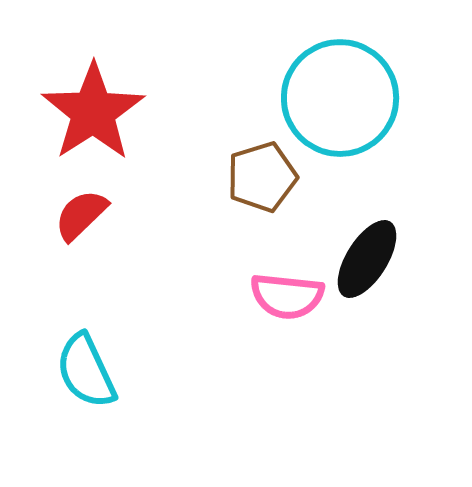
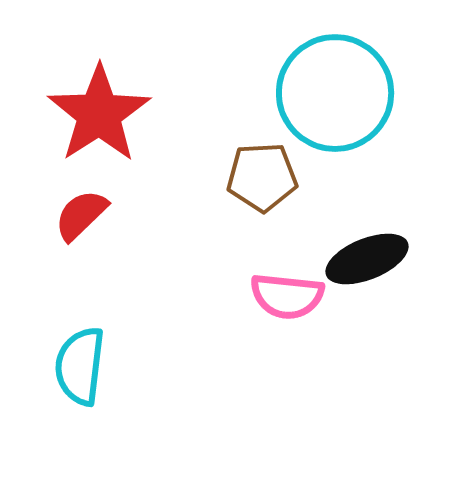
cyan circle: moved 5 px left, 5 px up
red star: moved 6 px right, 2 px down
brown pentagon: rotated 14 degrees clockwise
black ellipse: rotated 36 degrees clockwise
cyan semicircle: moved 6 px left, 5 px up; rotated 32 degrees clockwise
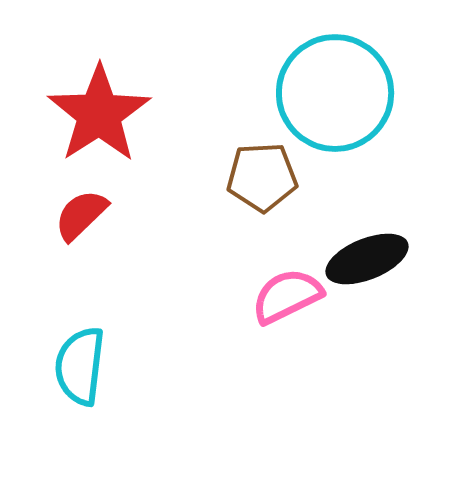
pink semicircle: rotated 148 degrees clockwise
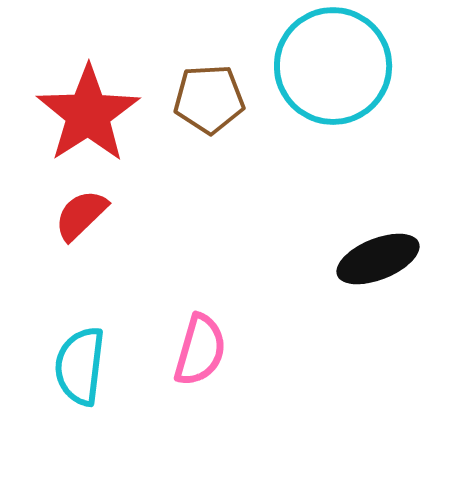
cyan circle: moved 2 px left, 27 px up
red star: moved 11 px left
brown pentagon: moved 53 px left, 78 px up
black ellipse: moved 11 px right
pink semicircle: moved 87 px left, 54 px down; rotated 132 degrees clockwise
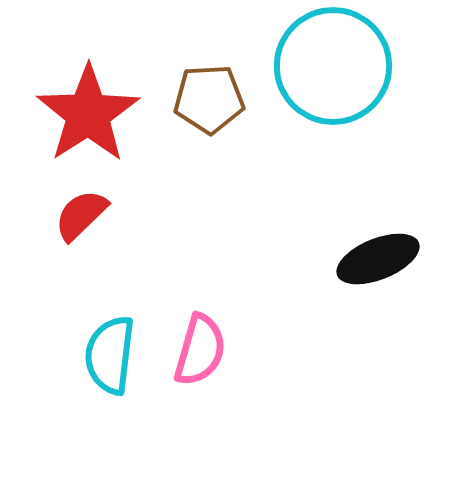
cyan semicircle: moved 30 px right, 11 px up
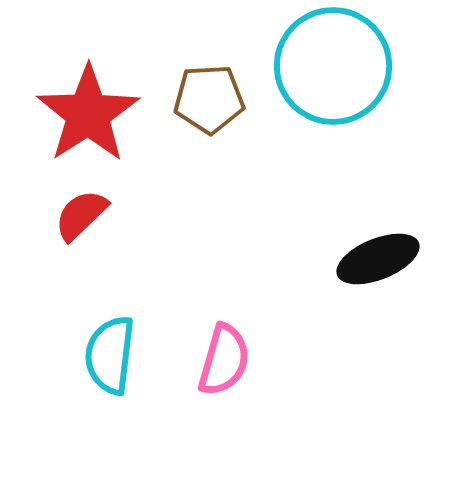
pink semicircle: moved 24 px right, 10 px down
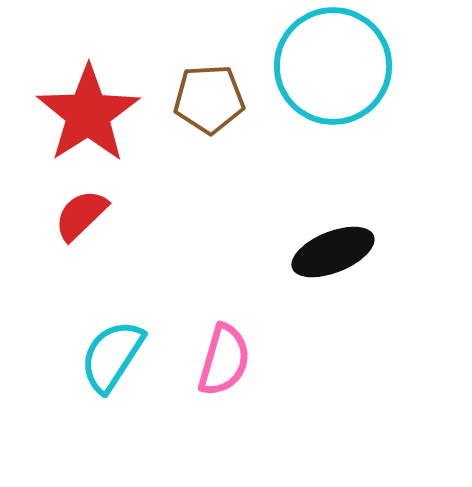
black ellipse: moved 45 px left, 7 px up
cyan semicircle: moved 2 px right, 1 px down; rotated 26 degrees clockwise
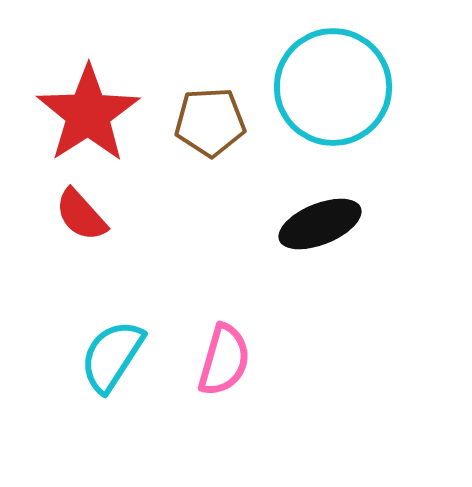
cyan circle: moved 21 px down
brown pentagon: moved 1 px right, 23 px down
red semicircle: rotated 88 degrees counterclockwise
black ellipse: moved 13 px left, 28 px up
